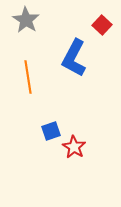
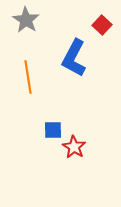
blue square: moved 2 px right, 1 px up; rotated 18 degrees clockwise
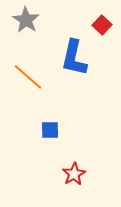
blue L-shape: rotated 15 degrees counterclockwise
orange line: rotated 40 degrees counterclockwise
blue square: moved 3 px left
red star: moved 27 px down; rotated 10 degrees clockwise
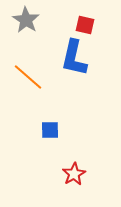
red square: moved 17 px left; rotated 30 degrees counterclockwise
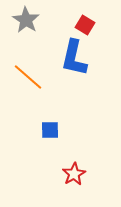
red square: rotated 18 degrees clockwise
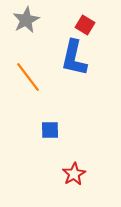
gray star: rotated 12 degrees clockwise
orange line: rotated 12 degrees clockwise
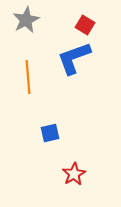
blue L-shape: rotated 57 degrees clockwise
orange line: rotated 32 degrees clockwise
blue square: moved 3 px down; rotated 12 degrees counterclockwise
